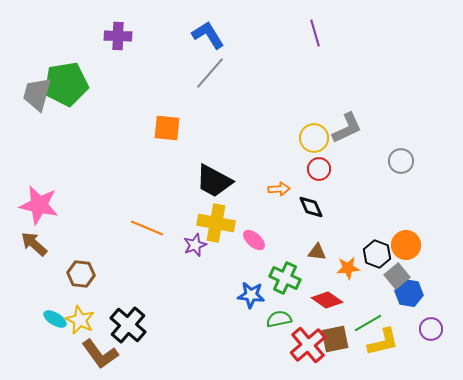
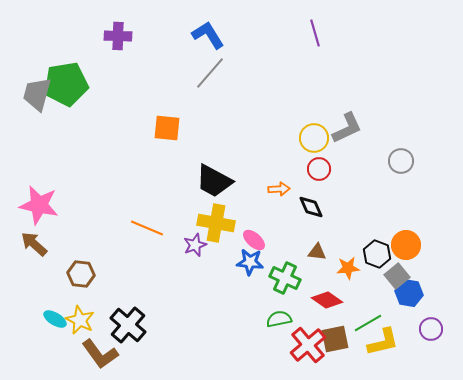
blue star: moved 1 px left, 33 px up
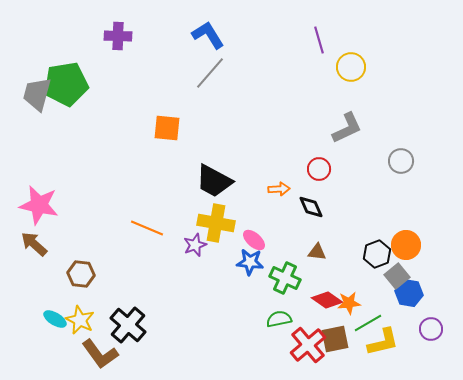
purple line: moved 4 px right, 7 px down
yellow circle: moved 37 px right, 71 px up
black hexagon: rotated 20 degrees clockwise
orange star: moved 1 px right, 35 px down
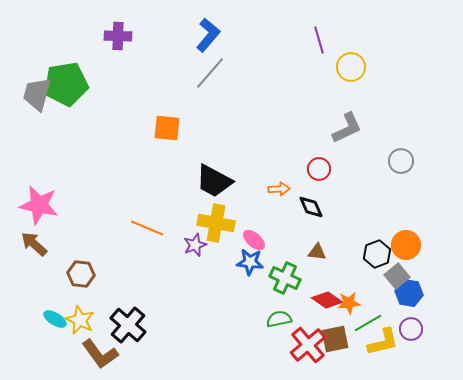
blue L-shape: rotated 72 degrees clockwise
purple circle: moved 20 px left
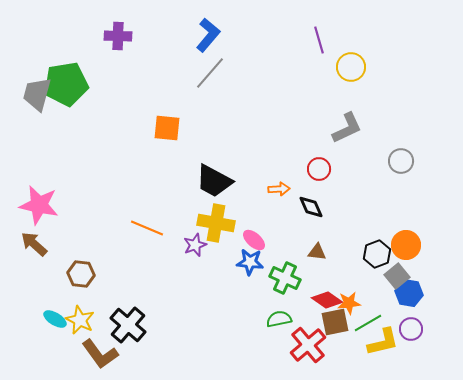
brown square: moved 17 px up
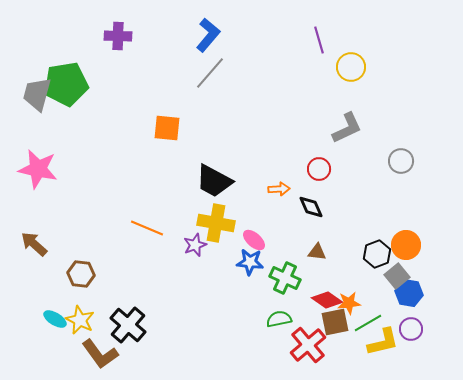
pink star: moved 1 px left, 36 px up
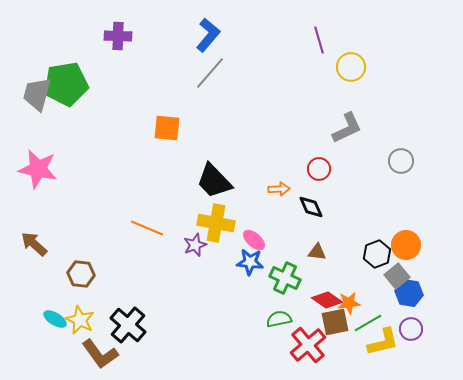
black trapezoid: rotated 18 degrees clockwise
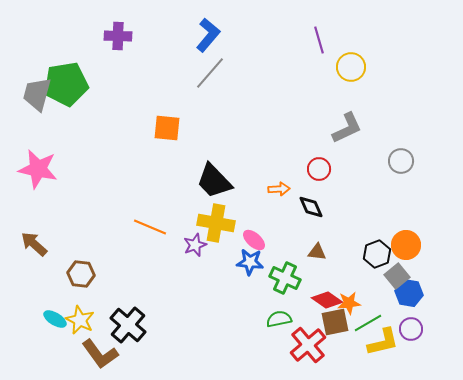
orange line: moved 3 px right, 1 px up
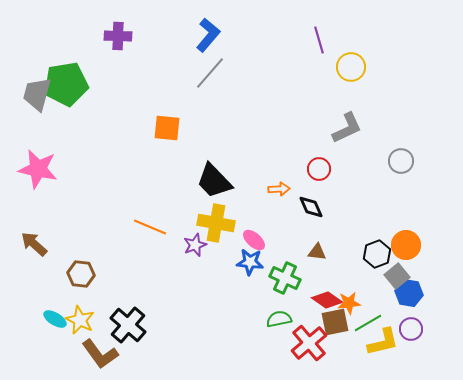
red cross: moved 1 px right, 2 px up
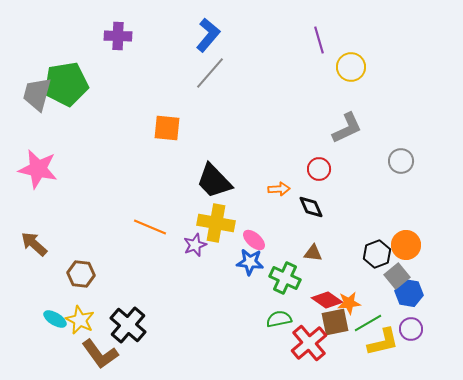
brown triangle: moved 4 px left, 1 px down
